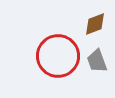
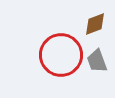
red circle: moved 3 px right, 1 px up
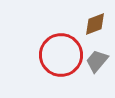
gray trapezoid: rotated 60 degrees clockwise
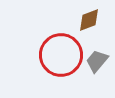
brown diamond: moved 6 px left, 4 px up
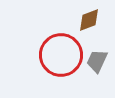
gray trapezoid: rotated 15 degrees counterclockwise
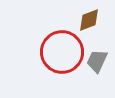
red circle: moved 1 px right, 3 px up
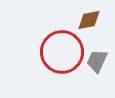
brown diamond: rotated 10 degrees clockwise
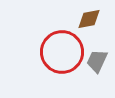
brown diamond: moved 1 px up
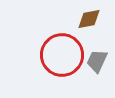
red circle: moved 3 px down
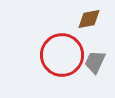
gray trapezoid: moved 2 px left, 1 px down
